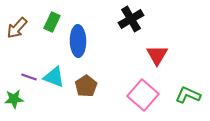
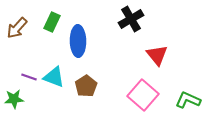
red triangle: rotated 10 degrees counterclockwise
green L-shape: moved 5 px down
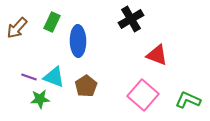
red triangle: rotated 30 degrees counterclockwise
green star: moved 26 px right
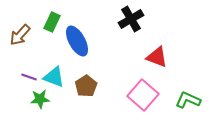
brown arrow: moved 3 px right, 7 px down
blue ellipse: moved 1 px left; rotated 28 degrees counterclockwise
red triangle: moved 2 px down
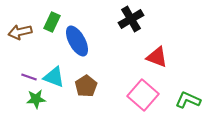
brown arrow: moved 3 px up; rotated 35 degrees clockwise
green star: moved 4 px left
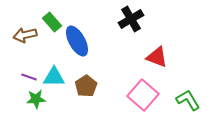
green rectangle: rotated 66 degrees counterclockwise
brown arrow: moved 5 px right, 3 px down
cyan triangle: rotated 20 degrees counterclockwise
green L-shape: rotated 35 degrees clockwise
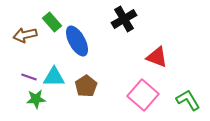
black cross: moved 7 px left
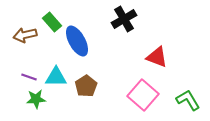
cyan triangle: moved 2 px right
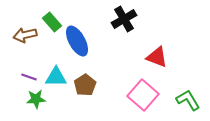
brown pentagon: moved 1 px left, 1 px up
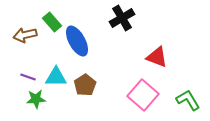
black cross: moved 2 px left, 1 px up
purple line: moved 1 px left
